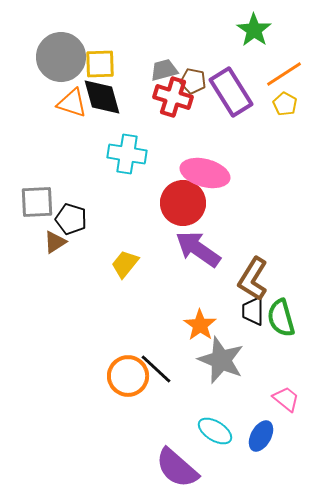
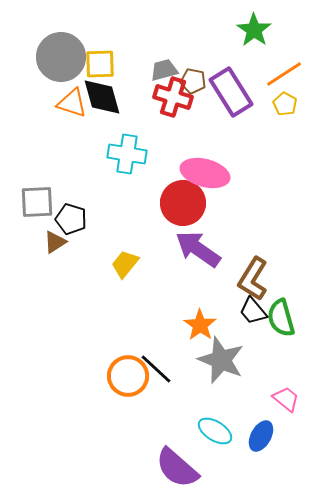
black trapezoid: rotated 40 degrees counterclockwise
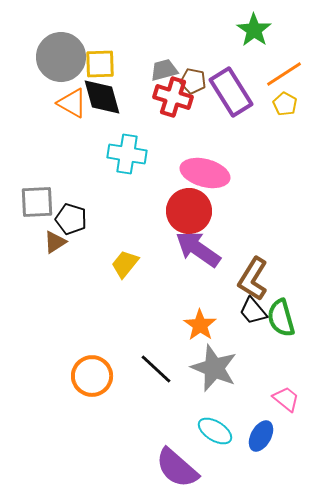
orange triangle: rotated 12 degrees clockwise
red circle: moved 6 px right, 8 px down
gray star: moved 7 px left, 8 px down
orange circle: moved 36 px left
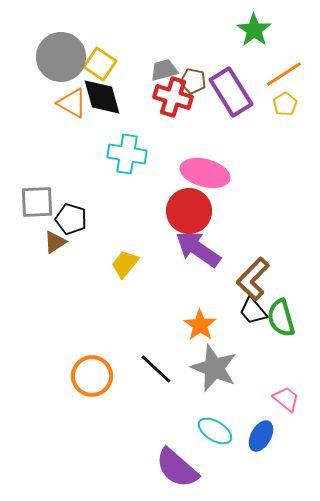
yellow square: rotated 36 degrees clockwise
yellow pentagon: rotated 10 degrees clockwise
brown L-shape: rotated 12 degrees clockwise
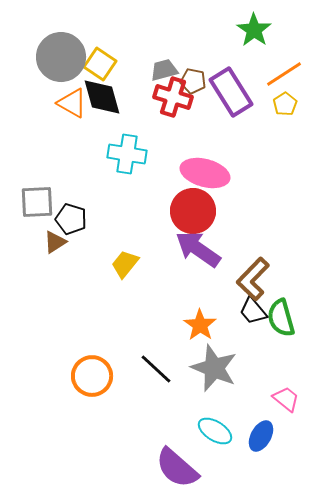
red circle: moved 4 px right
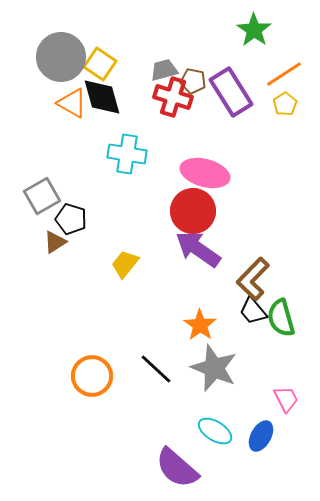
gray square: moved 5 px right, 6 px up; rotated 27 degrees counterclockwise
pink trapezoid: rotated 24 degrees clockwise
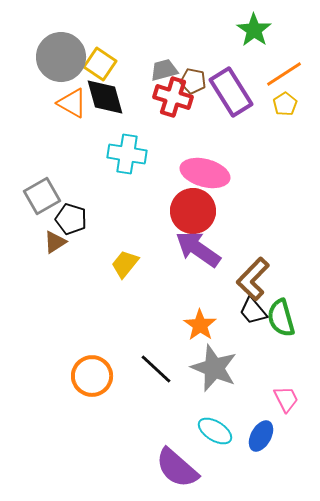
black diamond: moved 3 px right
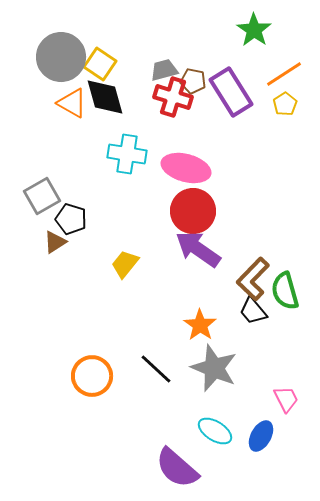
pink ellipse: moved 19 px left, 5 px up
green semicircle: moved 4 px right, 27 px up
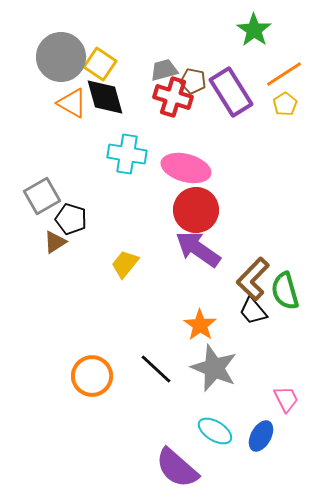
red circle: moved 3 px right, 1 px up
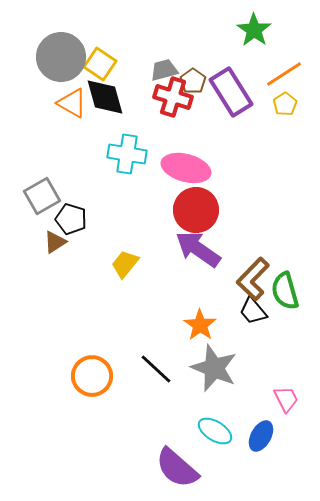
brown pentagon: rotated 25 degrees clockwise
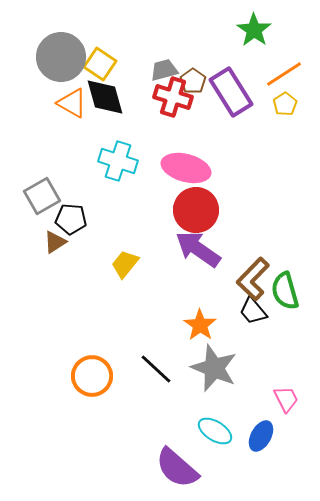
cyan cross: moved 9 px left, 7 px down; rotated 9 degrees clockwise
black pentagon: rotated 12 degrees counterclockwise
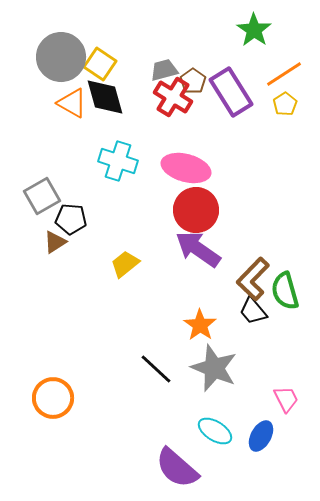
red cross: rotated 15 degrees clockwise
yellow trapezoid: rotated 12 degrees clockwise
orange circle: moved 39 px left, 22 px down
